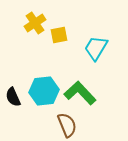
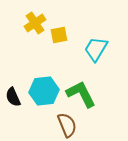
cyan trapezoid: moved 1 px down
green L-shape: moved 1 px right, 1 px down; rotated 16 degrees clockwise
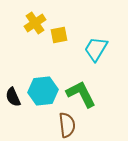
cyan hexagon: moved 1 px left
brown semicircle: rotated 15 degrees clockwise
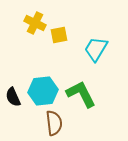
yellow cross: rotated 30 degrees counterclockwise
brown semicircle: moved 13 px left, 2 px up
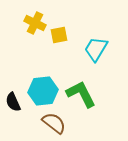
black semicircle: moved 5 px down
brown semicircle: rotated 45 degrees counterclockwise
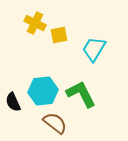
cyan trapezoid: moved 2 px left
brown semicircle: moved 1 px right
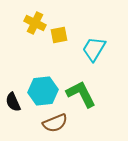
brown semicircle: rotated 120 degrees clockwise
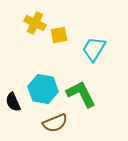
cyan hexagon: moved 2 px up; rotated 16 degrees clockwise
